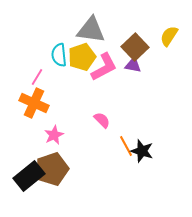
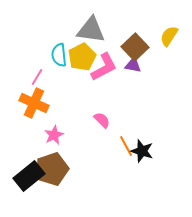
yellow pentagon: rotated 8 degrees counterclockwise
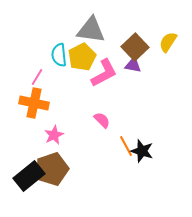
yellow semicircle: moved 1 px left, 6 px down
pink L-shape: moved 6 px down
orange cross: rotated 12 degrees counterclockwise
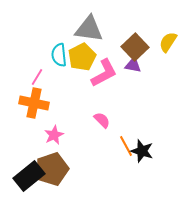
gray triangle: moved 2 px left, 1 px up
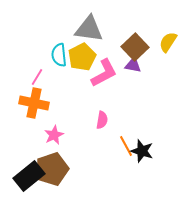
pink semicircle: rotated 54 degrees clockwise
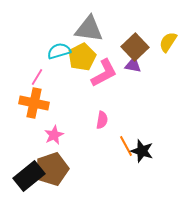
cyan semicircle: moved 4 px up; rotated 80 degrees clockwise
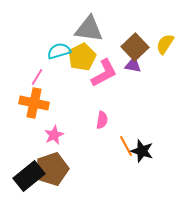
yellow semicircle: moved 3 px left, 2 px down
